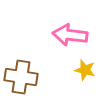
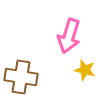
pink arrow: moved 1 px left, 1 px down; rotated 80 degrees counterclockwise
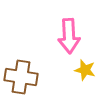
pink arrow: rotated 20 degrees counterclockwise
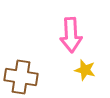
pink arrow: moved 2 px right, 1 px up
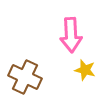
brown cross: moved 4 px right; rotated 16 degrees clockwise
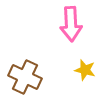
pink arrow: moved 11 px up
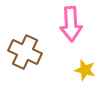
brown cross: moved 25 px up
